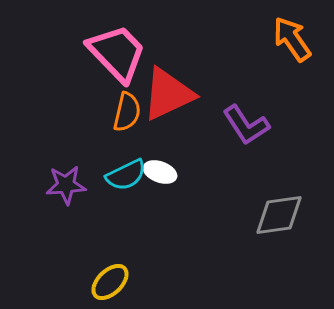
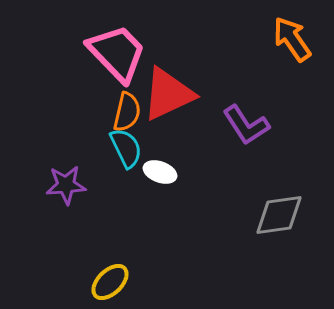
cyan semicircle: moved 27 px up; rotated 90 degrees counterclockwise
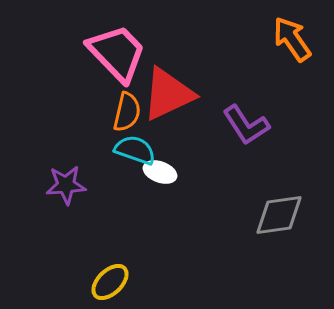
cyan semicircle: moved 9 px right, 2 px down; rotated 45 degrees counterclockwise
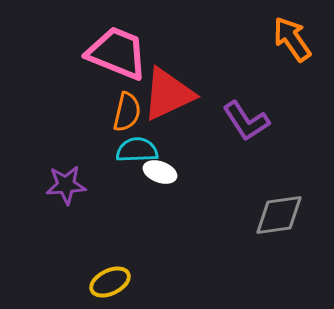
pink trapezoid: rotated 24 degrees counterclockwise
purple L-shape: moved 4 px up
cyan semicircle: moved 2 px right; rotated 21 degrees counterclockwise
yellow ellipse: rotated 18 degrees clockwise
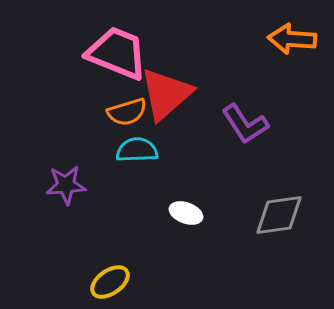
orange arrow: rotated 51 degrees counterclockwise
red triangle: moved 2 px left; rotated 16 degrees counterclockwise
orange semicircle: rotated 60 degrees clockwise
purple L-shape: moved 1 px left, 3 px down
white ellipse: moved 26 px right, 41 px down
yellow ellipse: rotated 9 degrees counterclockwise
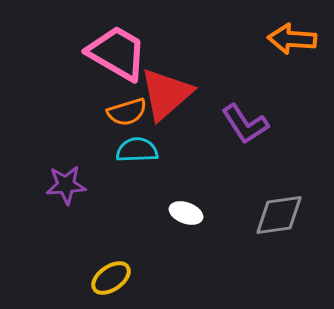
pink trapezoid: rotated 8 degrees clockwise
yellow ellipse: moved 1 px right, 4 px up
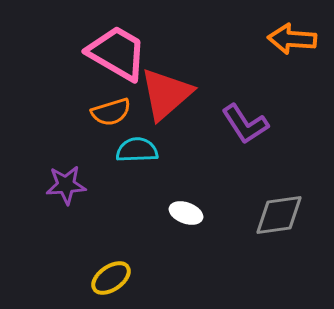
orange semicircle: moved 16 px left
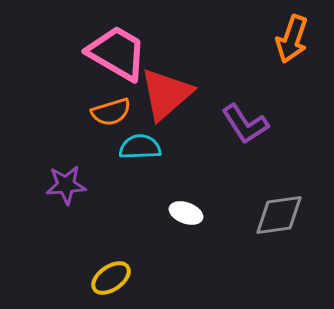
orange arrow: rotated 75 degrees counterclockwise
cyan semicircle: moved 3 px right, 3 px up
